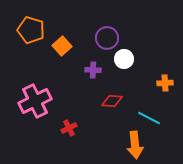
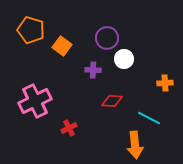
orange square: rotated 12 degrees counterclockwise
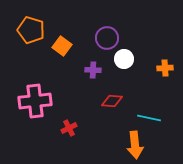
orange cross: moved 15 px up
pink cross: rotated 20 degrees clockwise
cyan line: rotated 15 degrees counterclockwise
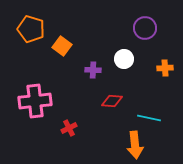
orange pentagon: moved 1 px up
purple circle: moved 38 px right, 10 px up
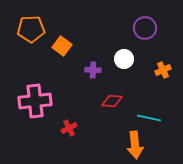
orange pentagon: rotated 20 degrees counterclockwise
orange cross: moved 2 px left, 2 px down; rotated 21 degrees counterclockwise
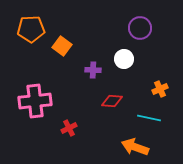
purple circle: moved 5 px left
orange cross: moved 3 px left, 19 px down
orange arrow: moved 2 px down; rotated 116 degrees clockwise
